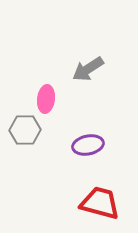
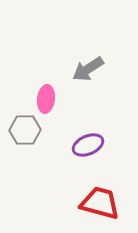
purple ellipse: rotated 12 degrees counterclockwise
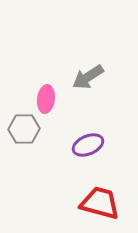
gray arrow: moved 8 px down
gray hexagon: moved 1 px left, 1 px up
